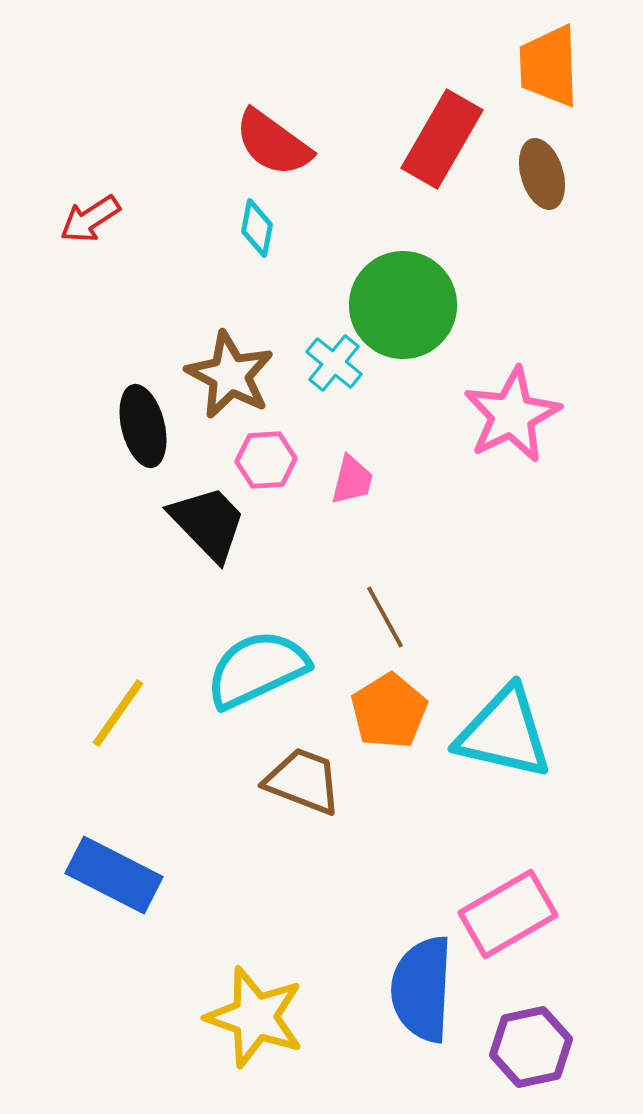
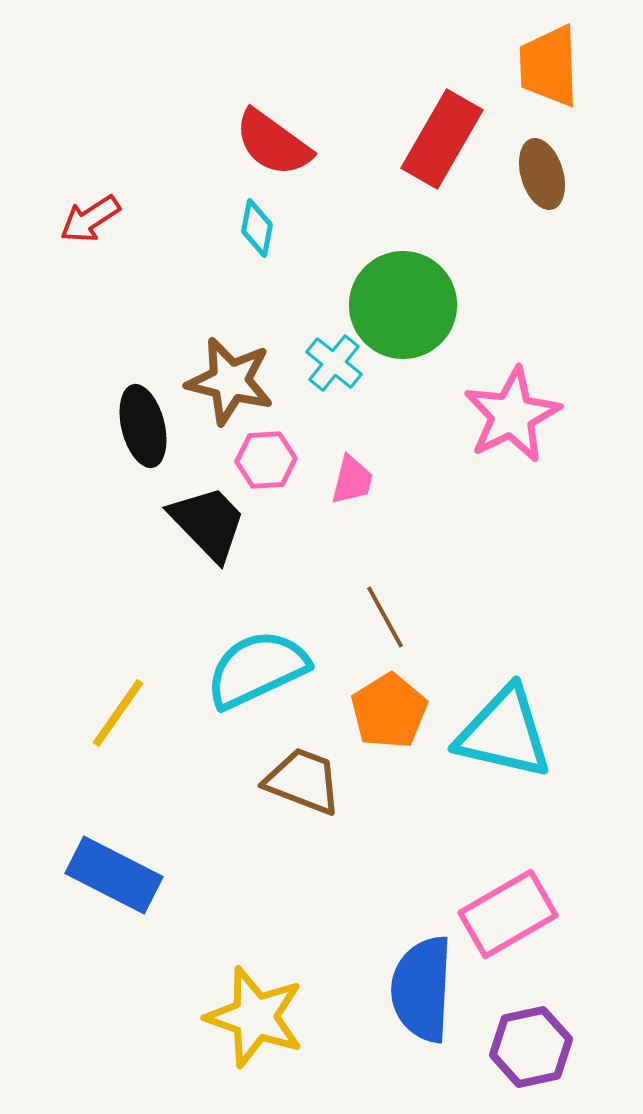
brown star: moved 6 px down; rotated 14 degrees counterclockwise
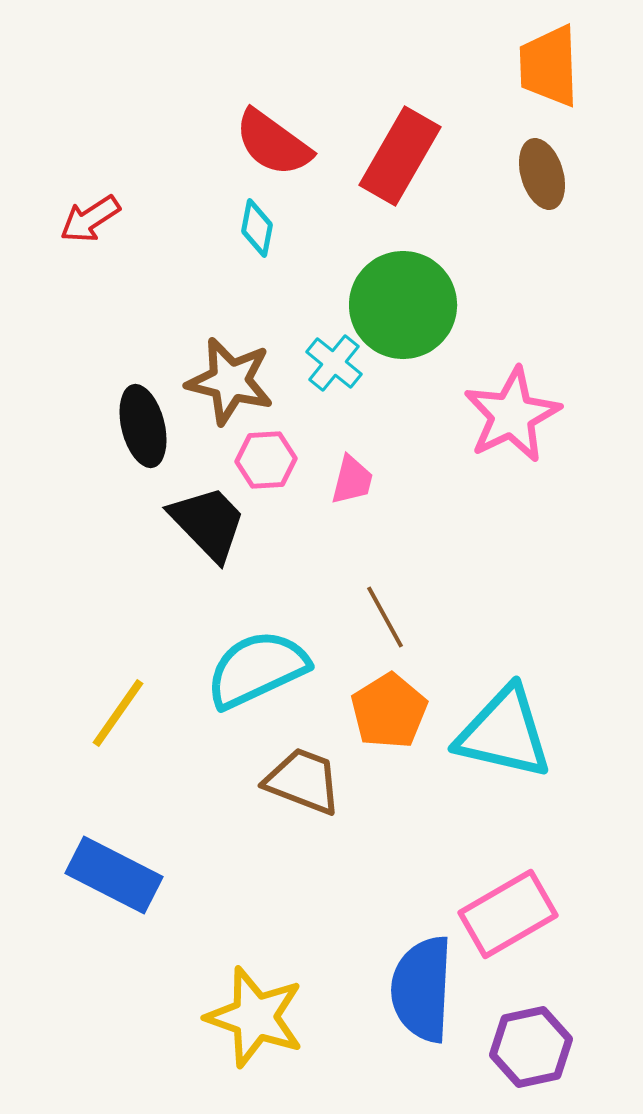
red rectangle: moved 42 px left, 17 px down
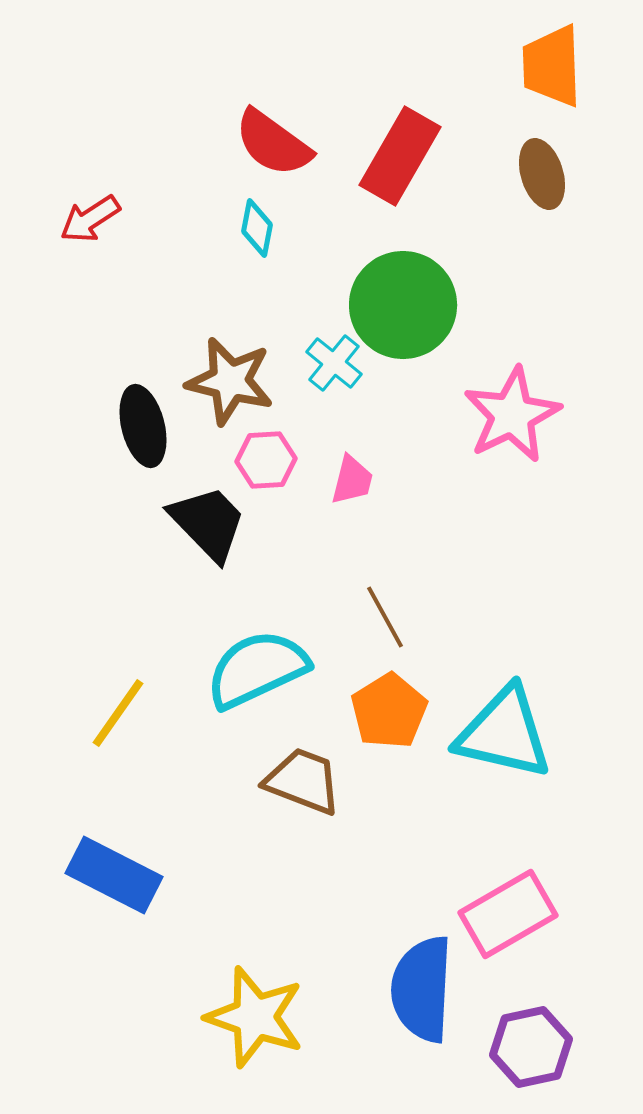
orange trapezoid: moved 3 px right
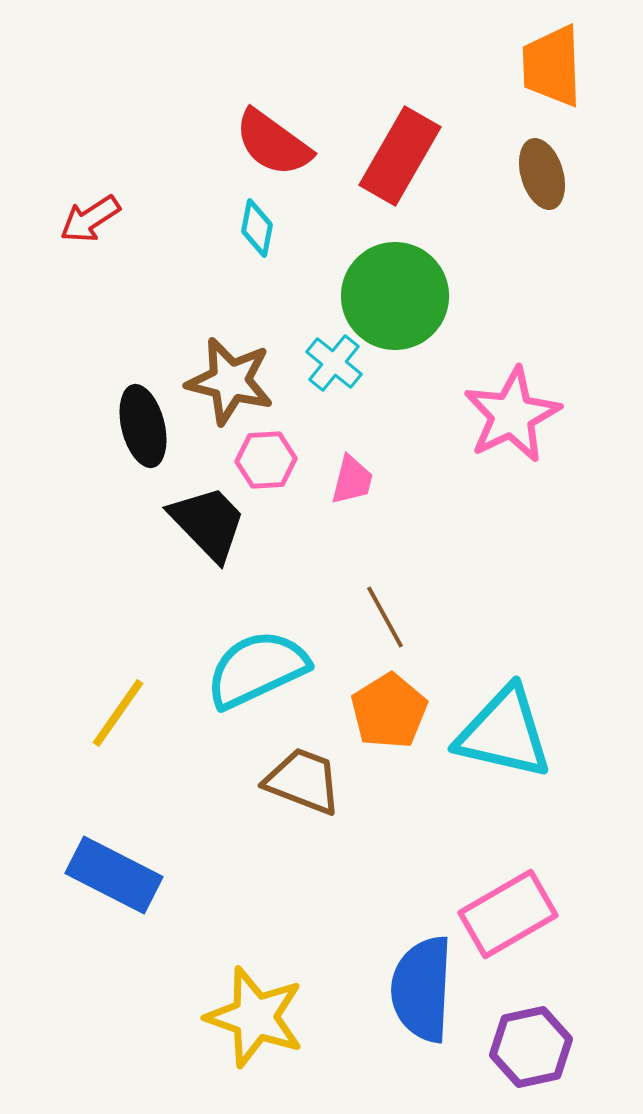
green circle: moved 8 px left, 9 px up
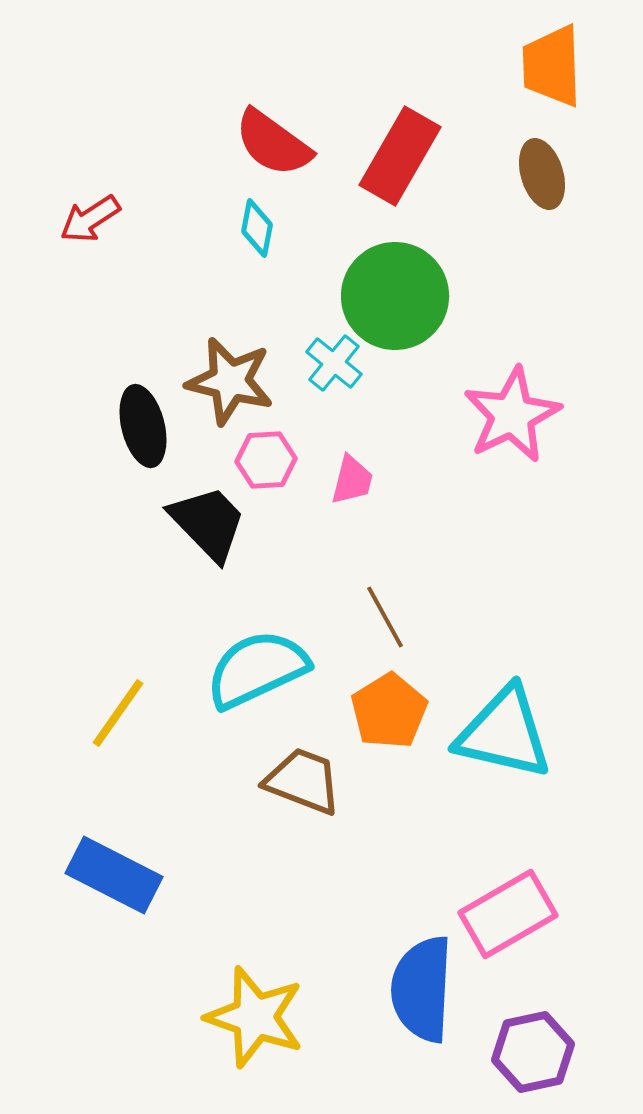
purple hexagon: moved 2 px right, 5 px down
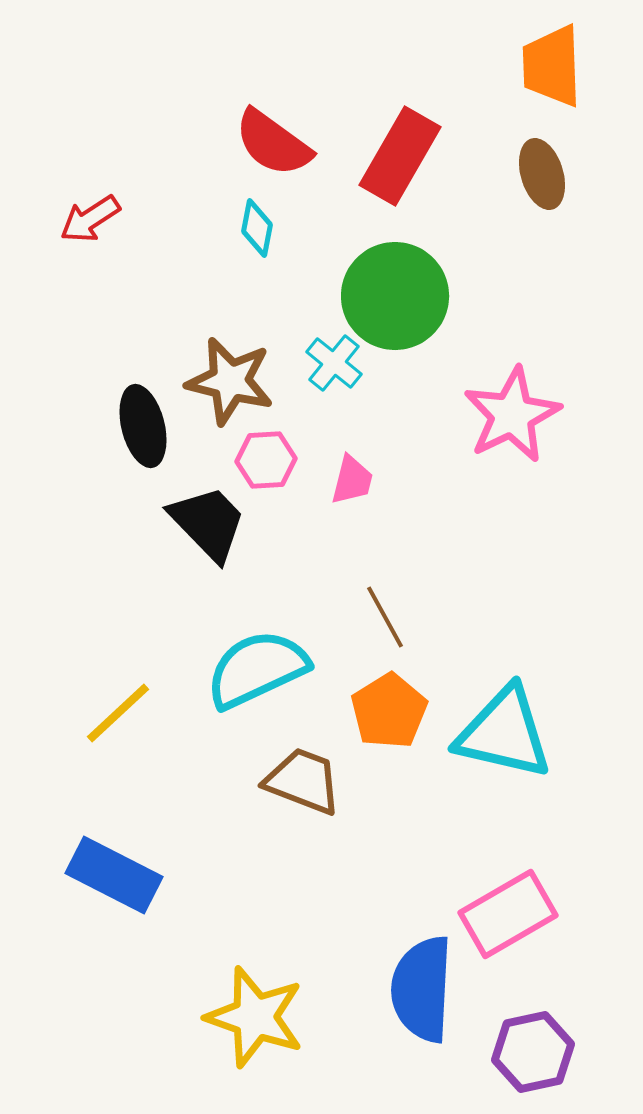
yellow line: rotated 12 degrees clockwise
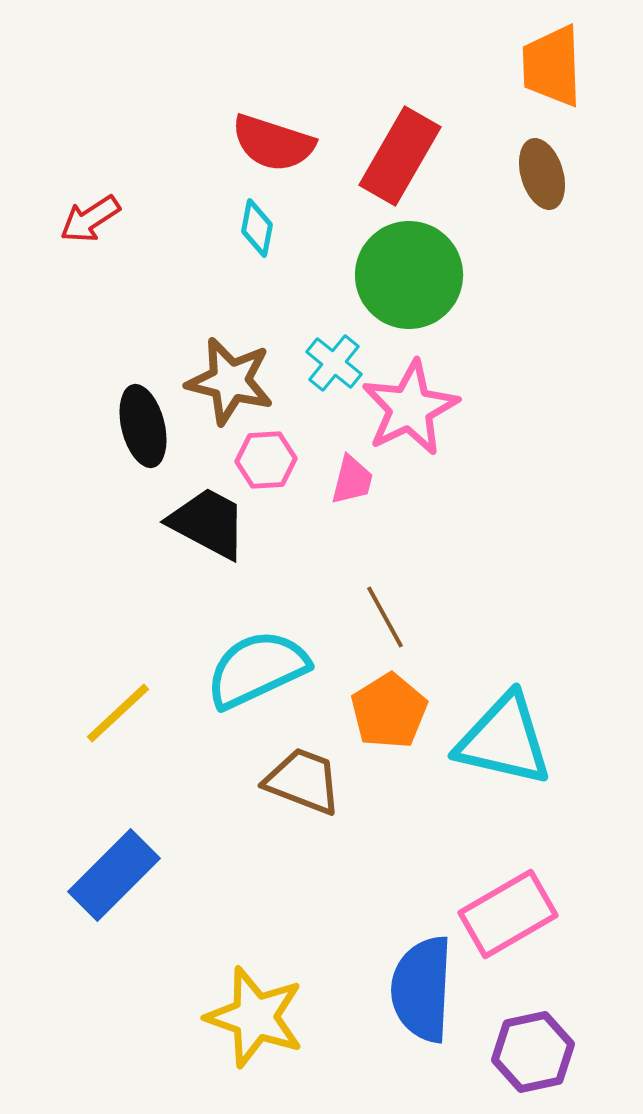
red semicircle: rotated 18 degrees counterclockwise
green circle: moved 14 px right, 21 px up
pink star: moved 102 px left, 7 px up
black trapezoid: rotated 18 degrees counterclockwise
cyan triangle: moved 7 px down
blue rectangle: rotated 72 degrees counterclockwise
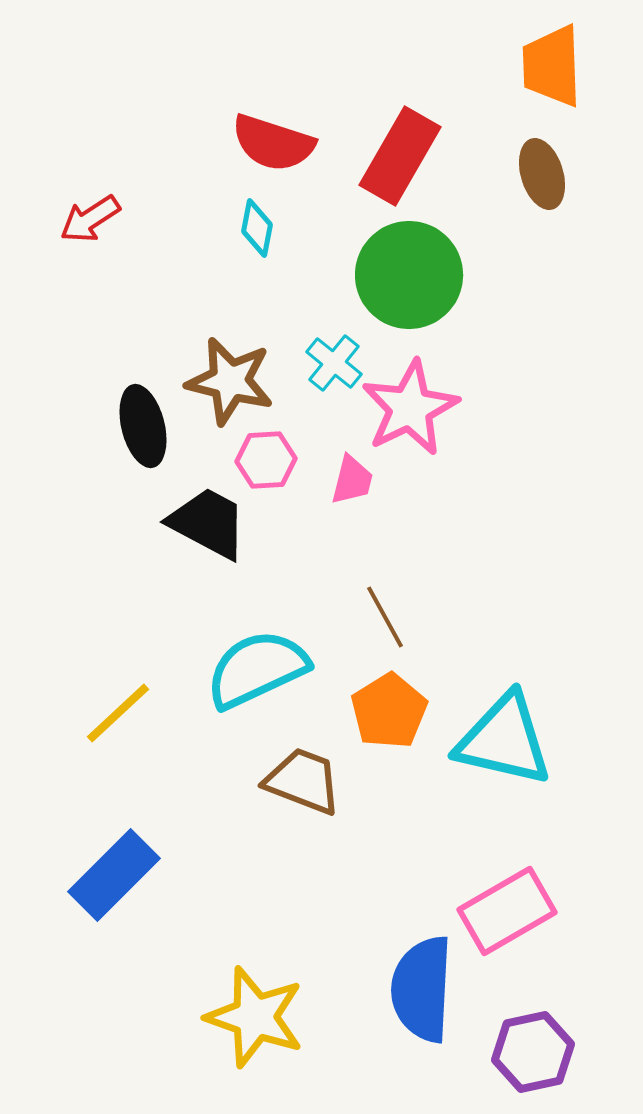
pink rectangle: moved 1 px left, 3 px up
